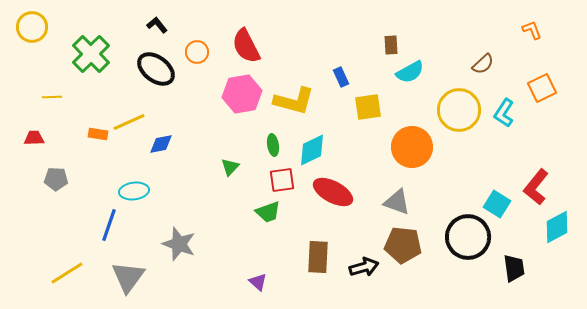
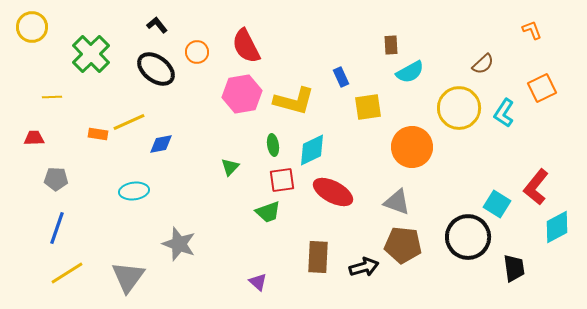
yellow circle at (459, 110): moved 2 px up
blue line at (109, 225): moved 52 px left, 3 px down
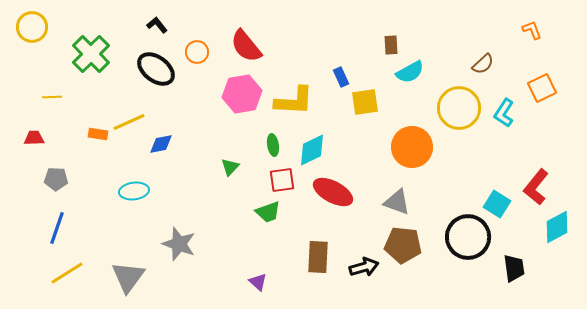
red semicircle at (246, 46): rotated 12 degrees counterclockwise
yellow L-shape at (294, 101): rotated 12 degrees counterclockwise
yellow square at (368, 107): moved 3 px left, 5 px up
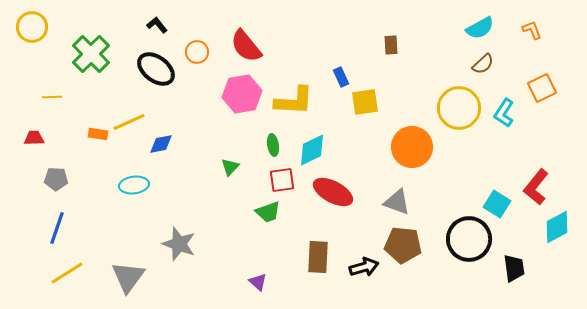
cyan semicircle at (410, 72): moved 70 px right, 44 px up
cyan ellipse at (134, 191): moved 6 px up
black circle at (468, 237): moved 1 px right, 2 px down
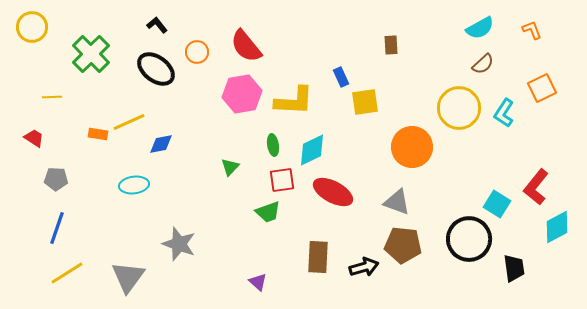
red trapezoid at (34, 138): rotated 35 degrees clockwise
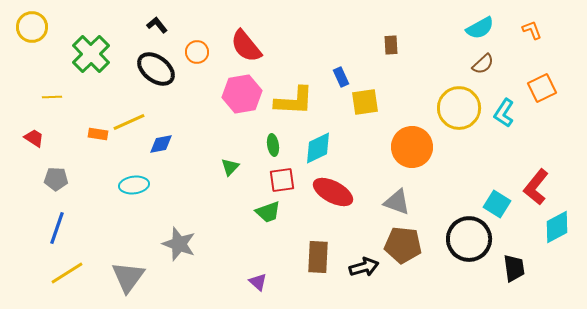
cyan diamond at (312, 150): moved 6 px right, 2 px up
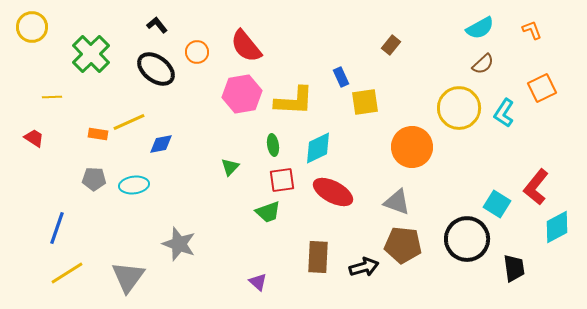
brown rectangle at (391, 45): rotated 42 degrees clockwise
gray pentagon at (56, 179): moved 38 px right
black circle at (469, 239): moved 2 px left
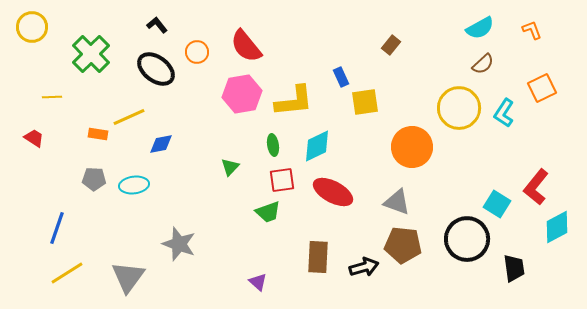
yellow L-shape at (294, 101): rotated 9 degrees counterclockwise
yellow line at (129, 122): moved 5 px up
cyan diamond at (318, 148): moved 1 px left, 2 px up
